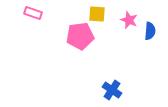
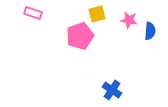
yellow square: rotated 18 degrees counterclockwise
pink star: rotated 12 degrees counterclockwise
pink pentagon: rotated 12 degrees counterclockwise
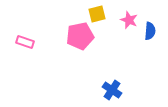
pink rectangle: moved 8 px left, 29 px down
pink star: rotated 12 degrees clockwise
pink pentagon: rotated 8 degrees clockwise
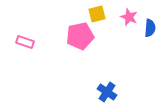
pink star: moved 3 px up
blue semicircle: moved 3 px up
blue cross: moved 5 px left, 2 px down
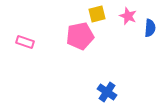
pink star: moved 1 px left, 1 px up
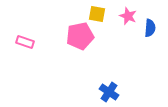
yellow square: rotated 24 degrees clockwise
blue cross: moved 2 px right
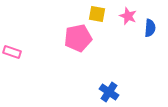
pink pentagon: moved 2 px left, 2 px down
pink rectangle: moved 13 px left, 10 px down
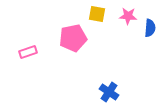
pink star: rotated 18 degrees counterclockwise
pink pentagon: moved 5 px left
pink rectangle: moved 16 px right; rotated 36 degrees counterclockwise
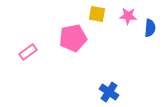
pink rectangle: rotated 18 degrees counterclockwise
